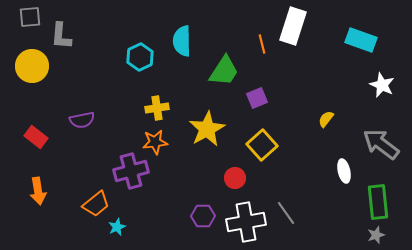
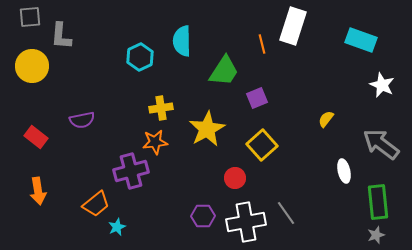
yellow cross: moved 4 px right
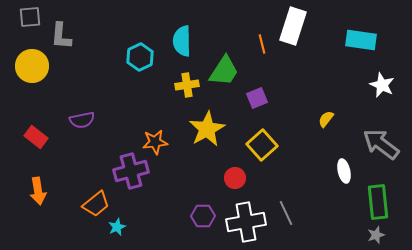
cyan rectangle: rotated 12 degrees counterclockwise
yellow cross: moved 26 px right, 23 px up
gray line: rotated 10 degrees clockwise
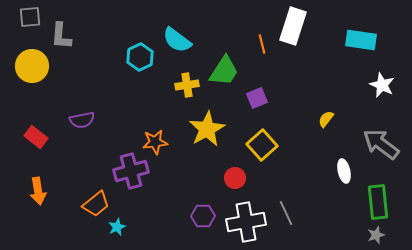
cyan semicircle: moved 5 px left, 1 px up; rotated 52 degrees counterclockwise
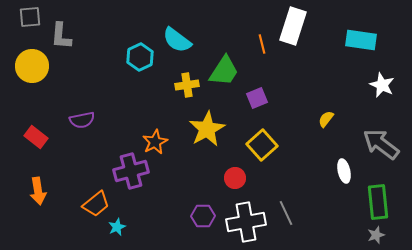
orange star: rotated 20 degrees counterclockwise
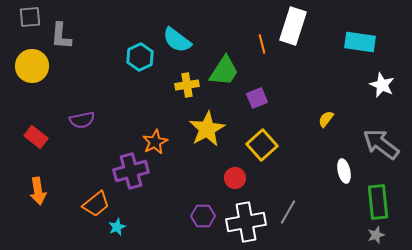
cyan rectangle: moved 1 px left, 2 px down
gray line: moved 2 px right, 1 px up; rotated 55 degrees clockwise
